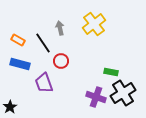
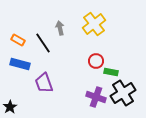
red circle: moved 35 px right
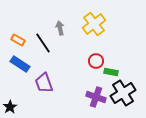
blue rectangle: rotated 18 degrees clockwise
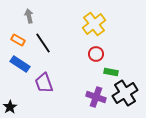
gray arrow: moved 31 px left, 12 px up
red circle: moved 7 px up
black cross: moved 2 px right
